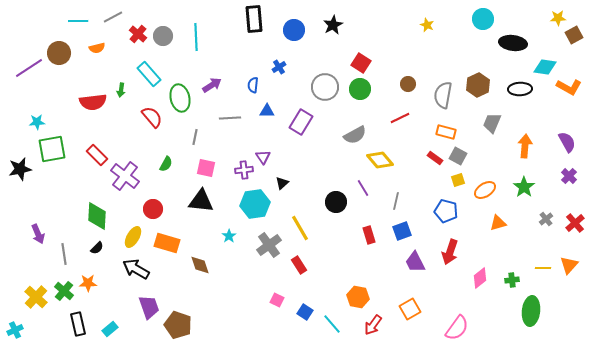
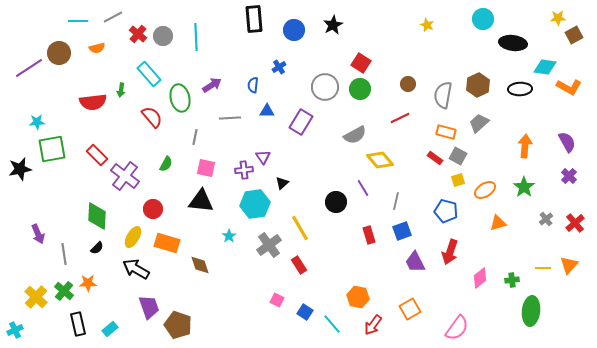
gray trapezoid at (492, 123): moved 13 px left; rotated 25 degrees clockwise
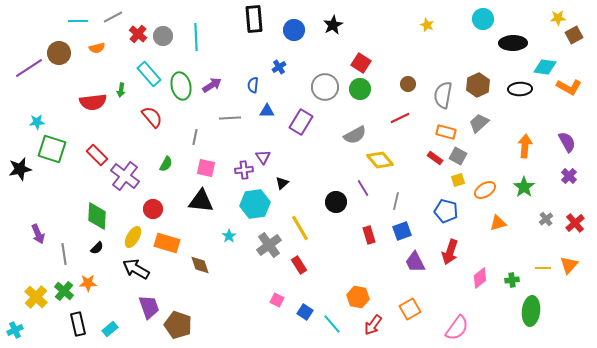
black ellipse at (513, 43): rotated 8 degrees counterclockwise
green ellipse at (180, 98): moved 1 px right, 12 px up
green square at (52, 149): rotated 28 degrees clockwise
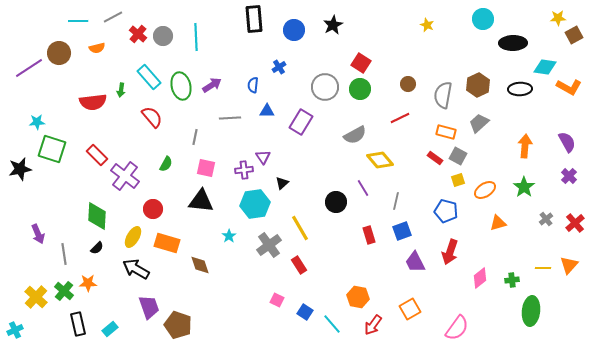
cyan rectangle at (149, 74): moved 3 px down
